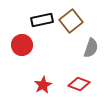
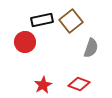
red circle: moved 3 px right, 3 px up
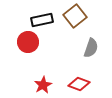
brown square: moved 4 px right, 5 px up
red circle: moved 3 px right
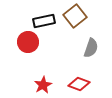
black rectangle: moved 2 px right, 1 px down
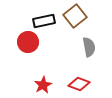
gray semicircle: moved 2 px left, 1 px up; rotated 30 degrees counterclockwise
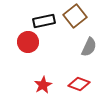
gray semicircle: rotated 36 degrees clockwise
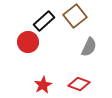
black rectangle: rotated 30 degrees counterclockwise
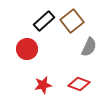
brown square: moved 3 px left, 5 px down
red circle: moved 1 px left, 7 px down
red star: rotated 18 degrees clockwise
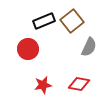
black rectangle: rotated 20 degrees clockwise
red circle: moved 1 px right
red diamond: rotated 10 degrees counterclockwise
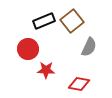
red star: moved 3 px right, 15 px up; rotated 12 degrees clockwise
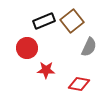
red circle: moved 1 px left, 1 px up
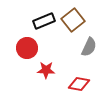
brown square: moved 1 px right, 1 px up
